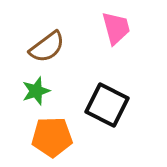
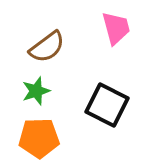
orange pentagon: moved 13 px left, 1 px down
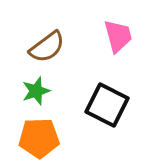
pink trapezoid: moved 2 px right, 8 px down
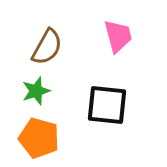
brown semicircle: rotated 24 degrees counterclockwise
black square: rotated 21 degrees counterclockwise
orange pentagon: rotated 18 degrees clockwise
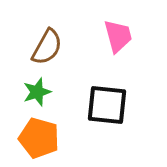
green star: moved 1 px right, 1 px down
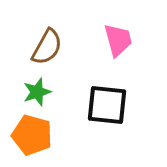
pink trapezoid: moved 4 px down
orange pentagon: moved 7 px left, 3 px up
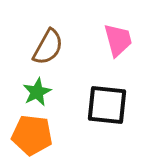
brown semicircle: moved 1 px right
green star: rotated 8 degrees counterclockwise
orange pentagon: rotated 9 degrees counterclockwise
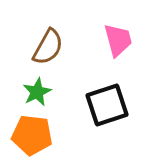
black square: rotated 24 degrees counterclockwise
